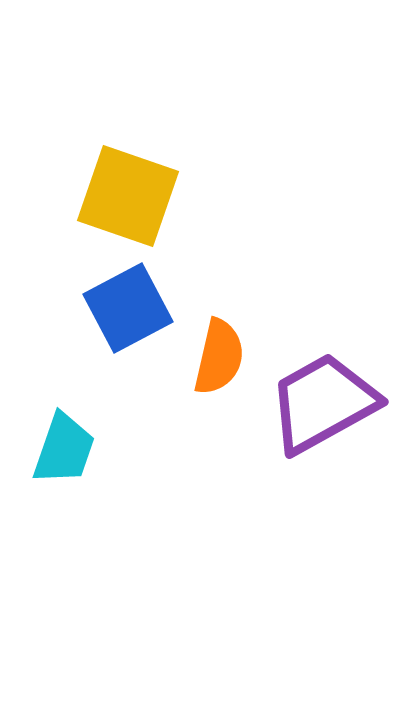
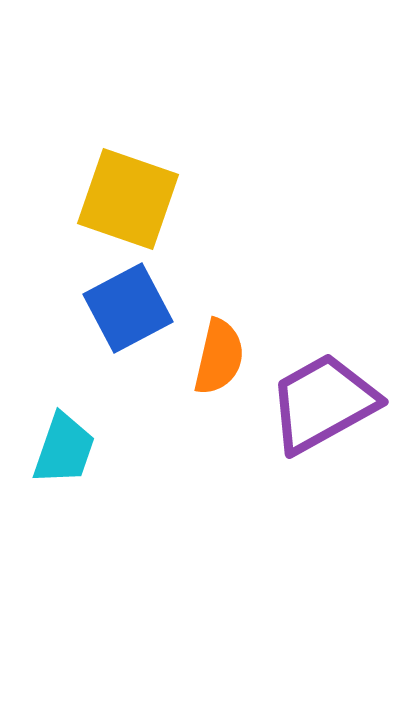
yellow square: moved 3 px down
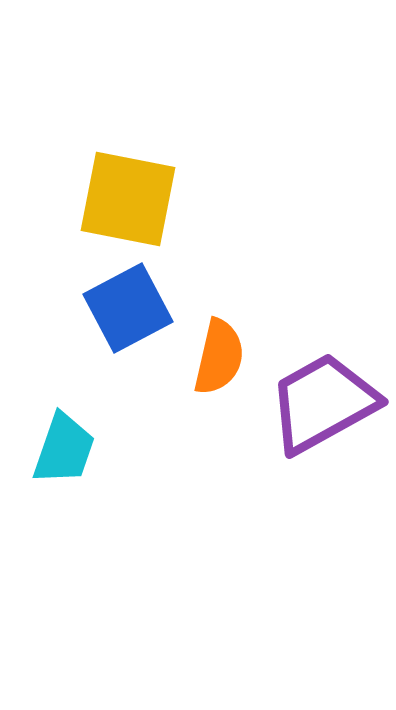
yellow square: rotated 8 degrees counterclockwise
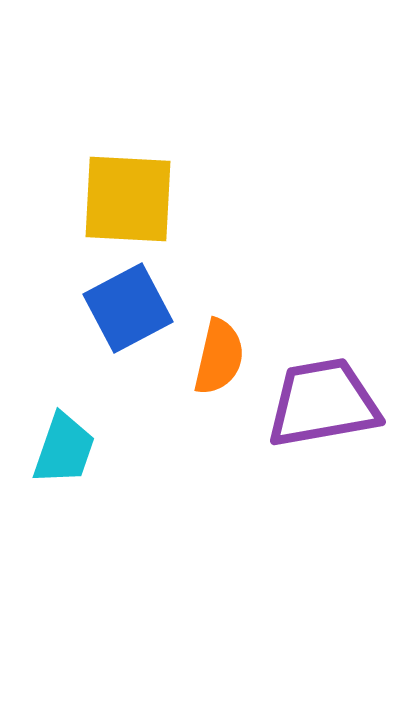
yellow square: rotated 8 degrees counterclockwise
purple trapezoid: rotated 19 degrees clockwise
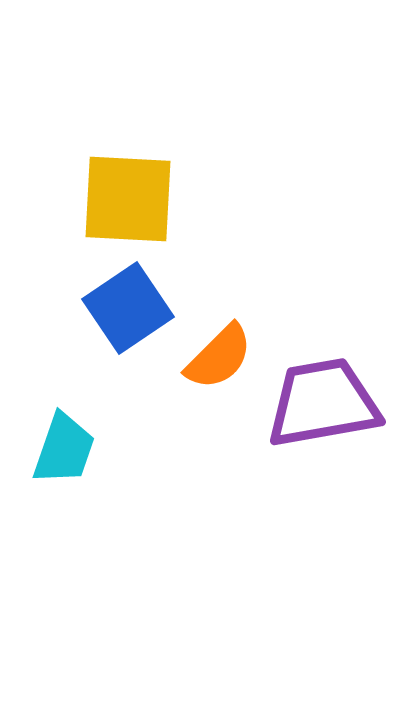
blue square: rotated 6 degrees counterclockwise
orange semicircle: rotated 32 degrees clockwise
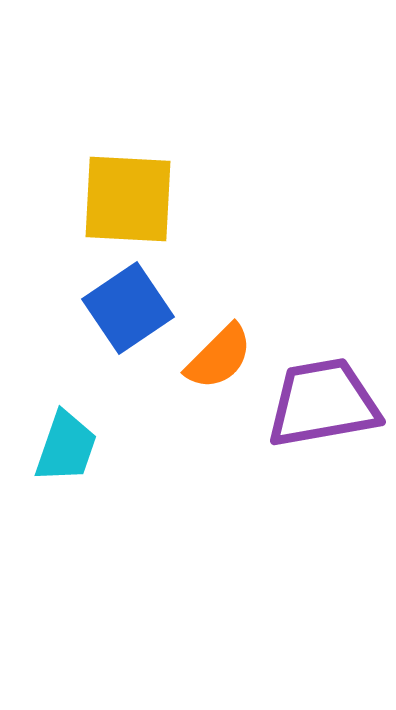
cyan trapezoid: moved 2 px right, 2 px up
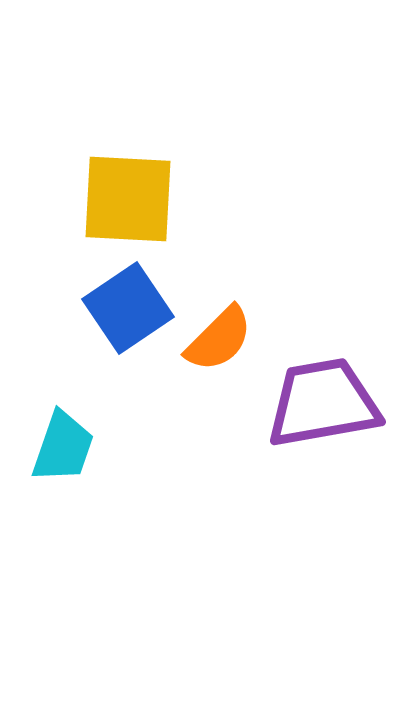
orange semicircle: moved 18 px up
cyan trapezoid: moved 3 px left
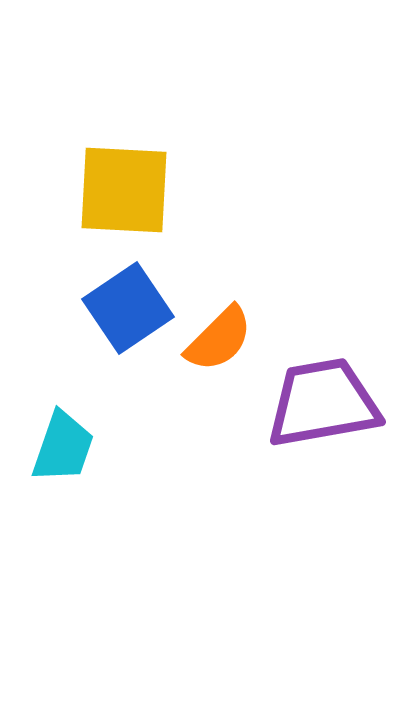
yellow square: moved 4 px left, 9 px up
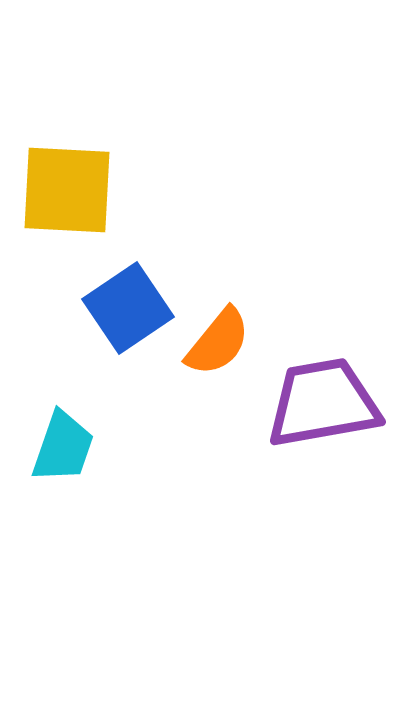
yellow square: moved 57 px left
orange semicircle: moved 1 px left, 3 px down; rotated 6 degrees counterclockwise
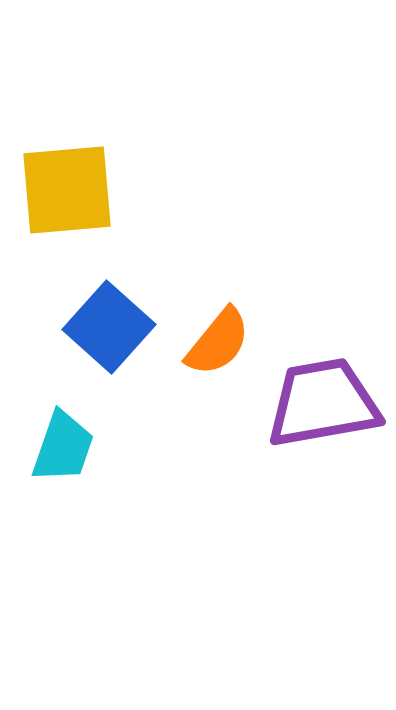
yellow square: rotated 8 degrees counterclockwise
blue square: moved 19 px left, 19 px down; rotated 14 degrees counterclockwise
